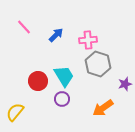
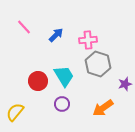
purple circle: moved 5 px down
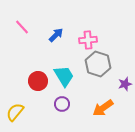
pink line: moved 2 px left
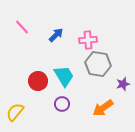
gray hexagon: rotated 10 degrees counterclockwise
purple star: moved 2 px left
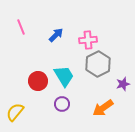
pink line: moved 1 px left; rotated 21 degrees clockwise
gray hexagon: rotated 25 degrees clockwise
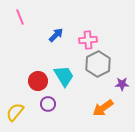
pink line: moved 1 px left, 10 px up
purple star: moved 1 px left; rotated 16 degrees clockwise
purple circle: moved 14 px left
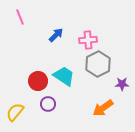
cyan trapezoid: rotated 25 degrees counterclockwise
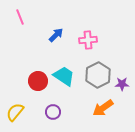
gray hexagon: moved 11 px down
purple circle: moved 5 px right, 8 px down
